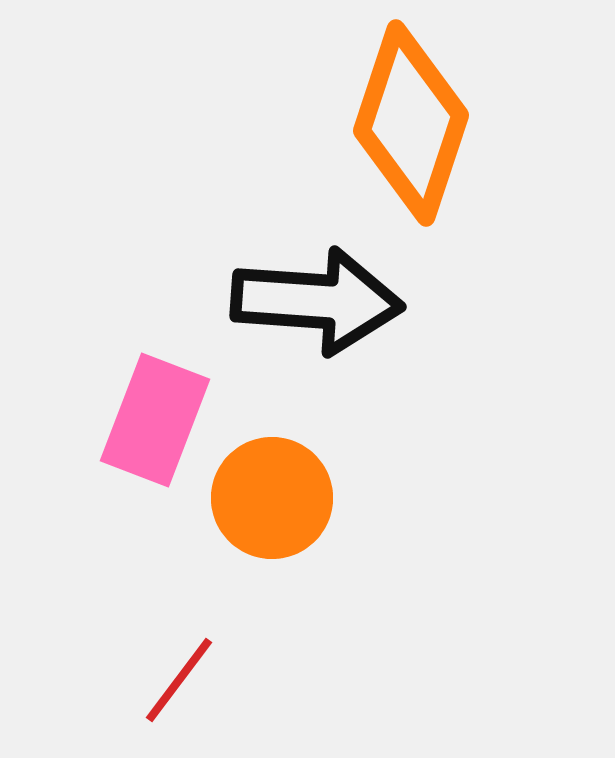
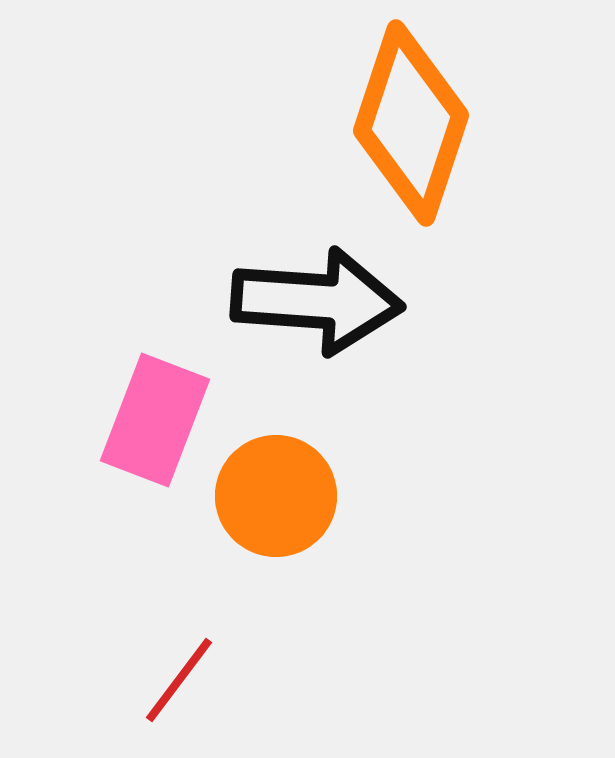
orange circle: moved 4 px right, 2 px up
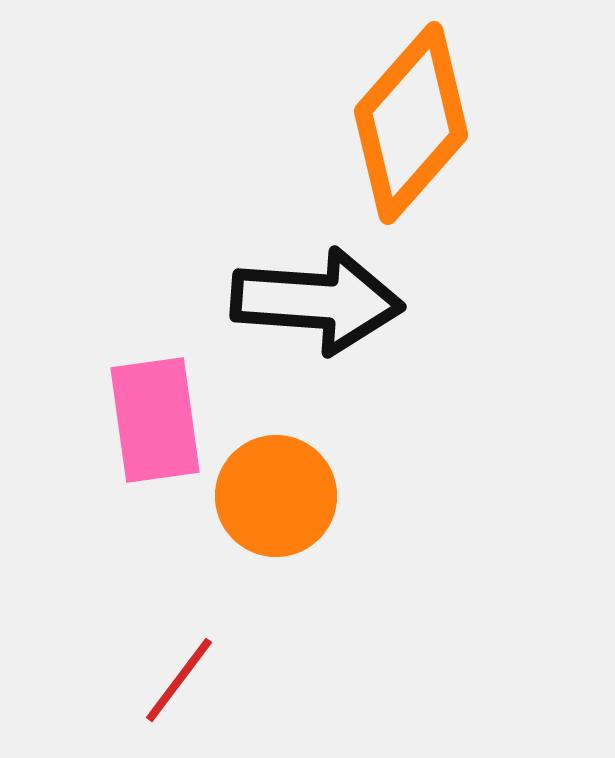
orange diamond: rotated 23 degrees clockwise
pink rectangle: rotated 29 degrees counterclockwise
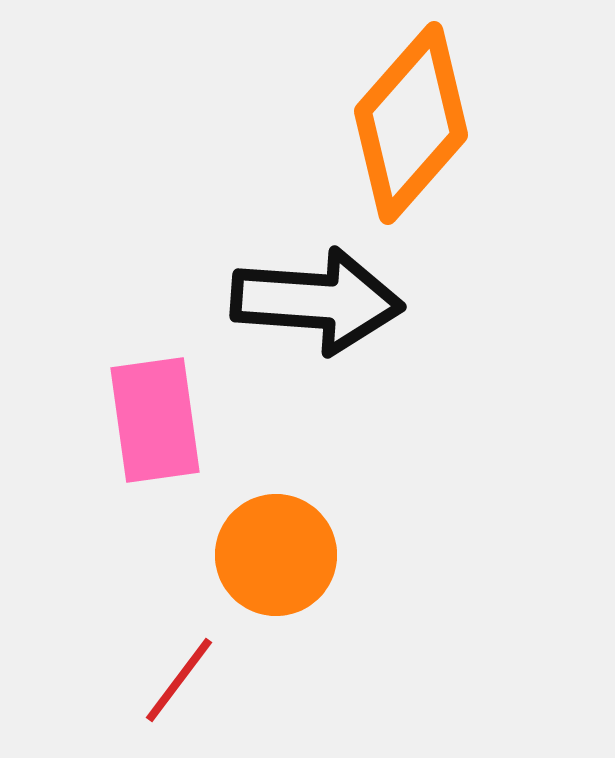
orange circle: moved 59 px down
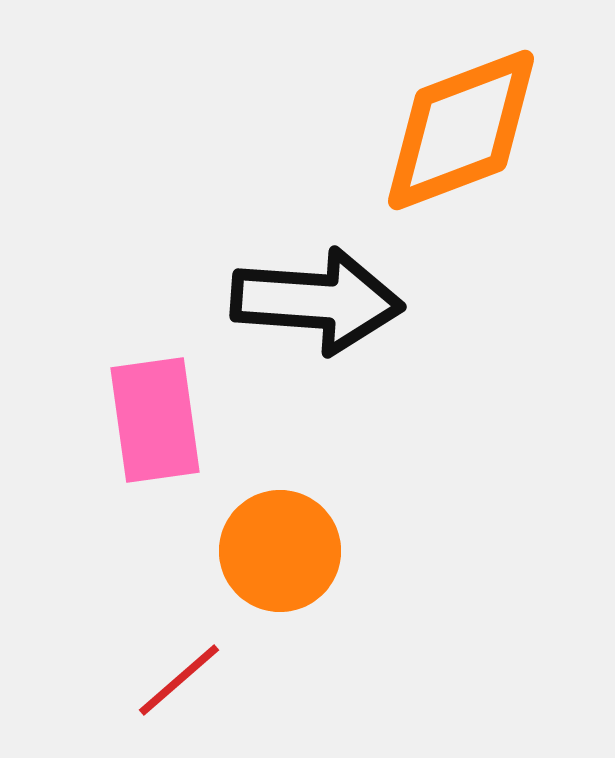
orange diamond: moved 50 px right, 7 px down; rotated 28 degrees clockwise
orange circle: moved 4 px right, 4 px up
red line: rotated 12 degrees clockwise
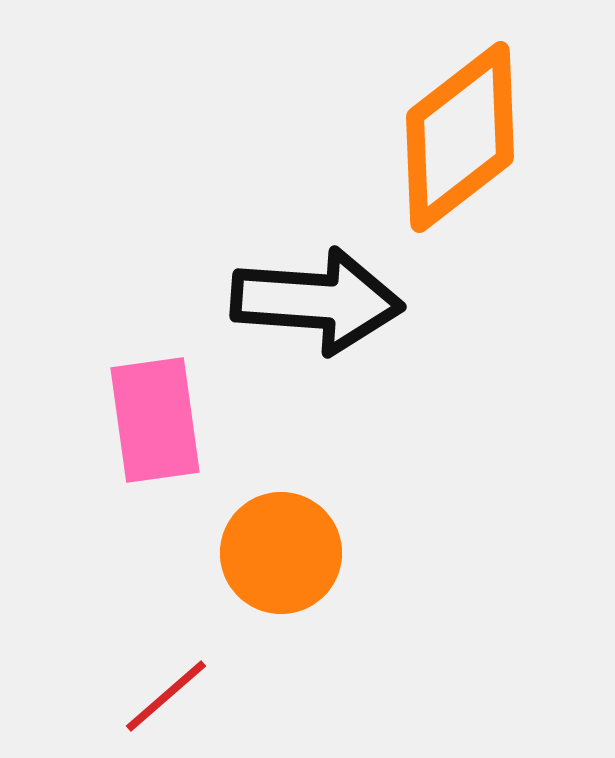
orange diamond: moved 1 px left, 7 px down; rotated 17 degrees counterclockwise
orange circle: moved 1 px right, 2 px down
red line: moved 13 px left, 16 px down
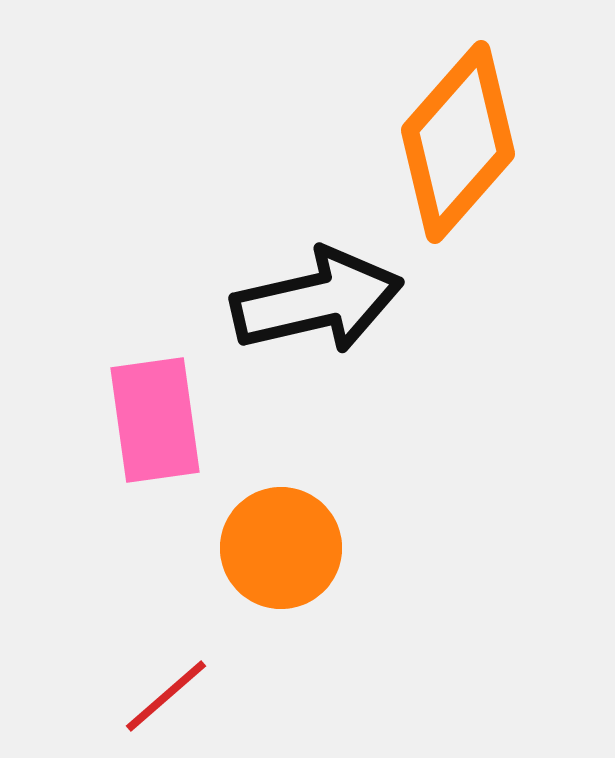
orange diamond: moved 2 px left, 5 px down; rotated 11 degrees counterclockwise
black arrow: rotated 17 degrees counterclockwise
orange circle: moved 5 px up
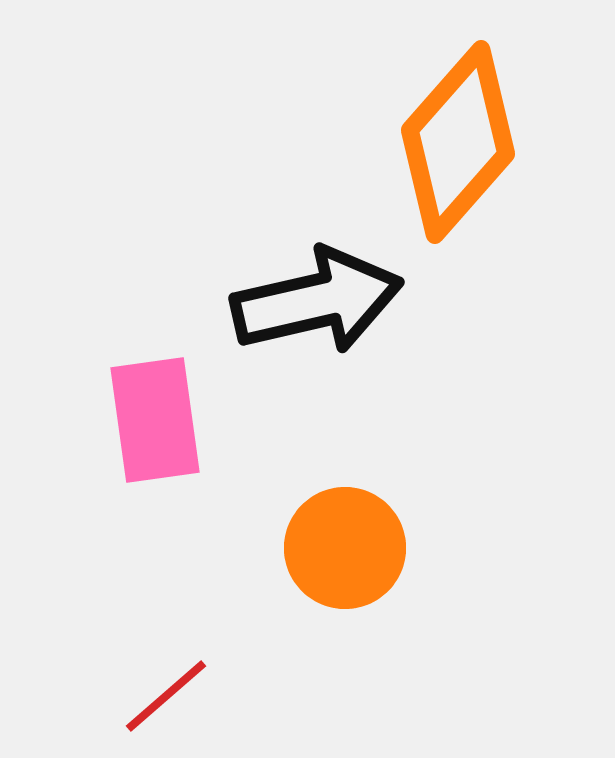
orange circle: moved 64 px right
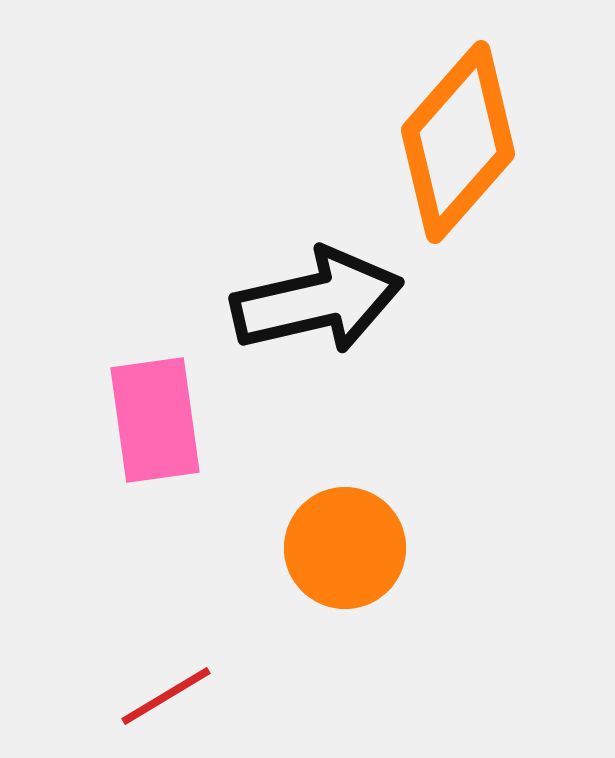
red line: rotated 10 degrees clockwise
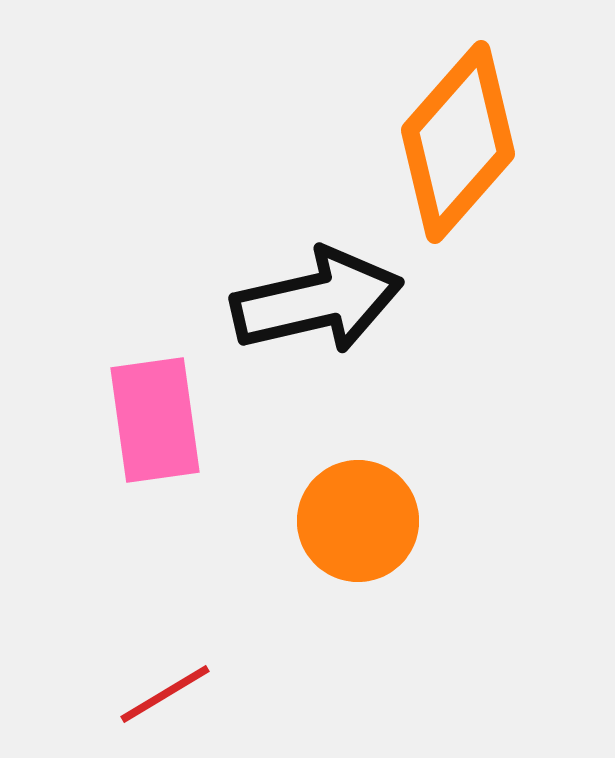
orange circle: moved 13 px right, 27 px up
red line: moved 1 px left, 2 px up
